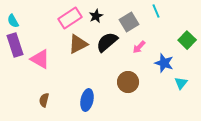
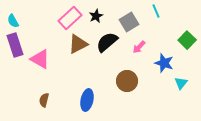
pink rectangle: rotated 10 degrees counterclockwise
brown circle: moved 1 px left, 1 px up
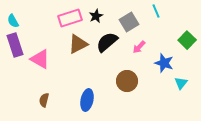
pink rectangle: rotated 25 degrees clockwise
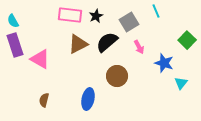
pink rectangle: moved 3 px up; rotated 25 degrees clockwise
pink arrow: rotated 72 degrees counterclockwise
brown circle: moved 10 px left, 5 px up
blue ellipse: moved 1 px right, 1 px up
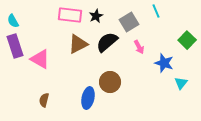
purple rectangle: moved 1 px down
brown circle: moved 7 px left, 6 px down
blue ellipse: moved 1 px up
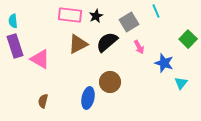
cyan semicircle: rotated 24 degrees clockwise
green square: moved 1 px right, 1 px up
brown semicircle: moved 1 px left, 1 px down
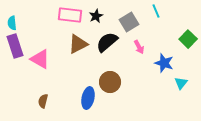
cyan semicircle: moved 1 px left, 2 px down
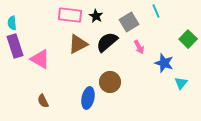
black star: rotated 16 degrees counterclockwise
brown semicircle: rotated 40 degrees counterclockwise
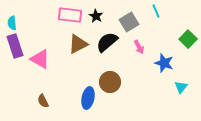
cyan triangle: moved 4 px down
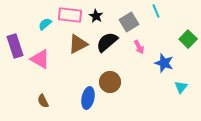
cyan semicircle: moved 33 px right, 1 px down; rotated 56 degrees clockwise
